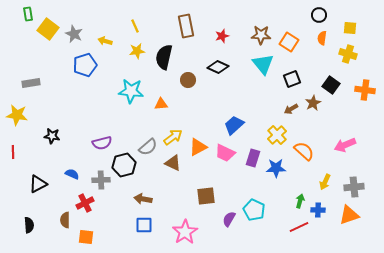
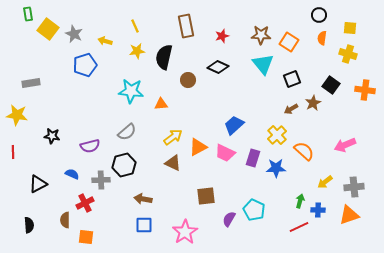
purple semicircle at (102, 143): moved 12 px left, 3 px down
gray semicircle at (148, 147): moved 21 px left, 15 px up
yellow arrow at (325, 182): rotated 28 degrees clockwise
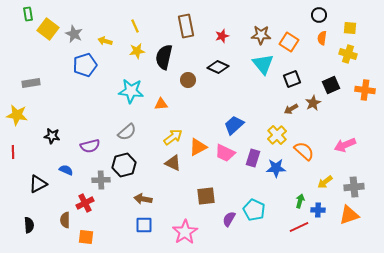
black square at (331, 85): rotated 30 degrees clockwise
blue semicircle at (72, 174): moved 6 px left, 4 px up
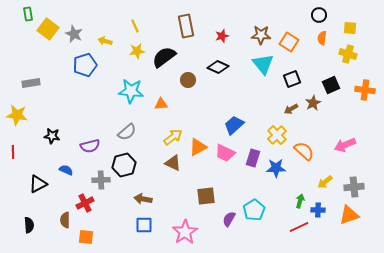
black semicircle at (164, 57): rotated 40 degrees clockwise
cyan pentagon at (254, 210): rotated 15 degrees clockwise
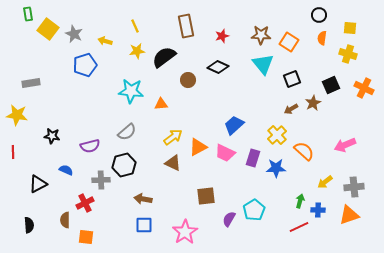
orange cross at (365, 90): moved 1 px left, 2 px up; rotated 18 degrees clockwise
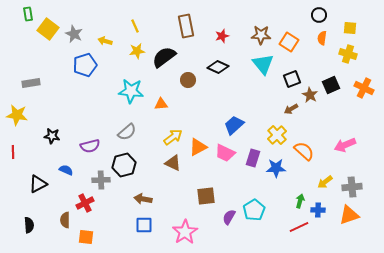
brown star at (313, 103): moved 3 px left, 8 px up; rotated 14 degrees counterclockwise
gray cross at (354, 187): moved 2 px left
purple semicircle at (229, 219): moved 2 px up
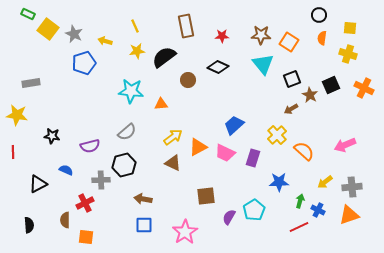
green rectangle at (28, 14): rotated 56 degrees counterclockwise
red star at (222, 36): rotated 16 degrees clockwise
blue pentagon at (85, 65): moved 1 px left, 2 px up
blue star at (276, 168): moved 3 px right, 14 px down
blue cross at (318, 210): rotated 24 degrees clockwise
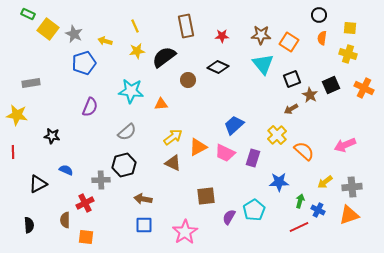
purple semicircle at (90, 146): moved 39 px up; rotated 54 degrees counterclockwise
